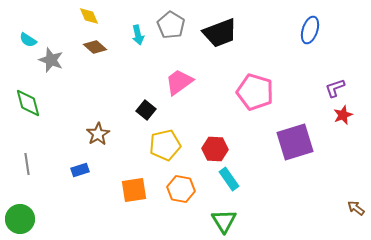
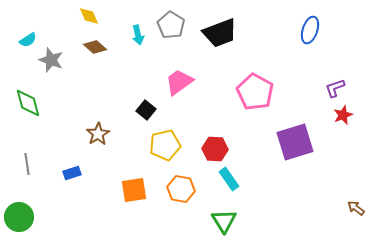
cyan semicircle: rotated 66 degrees counterclockwise
pink pentagon: rotated 12 degrees clockwise
blue rectangle: moved 8 px left, 3 px down
green circle: moved 1 px left, 2 px up
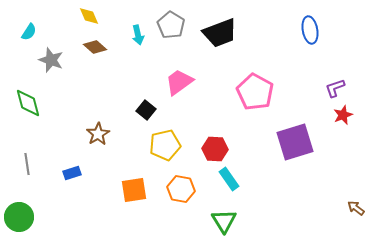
blue ellipse: rotated 28 degrees counterclockwise
cyan semicircle: moved 1 px right, 8 px up; rotated 24 degrees counterclockwise
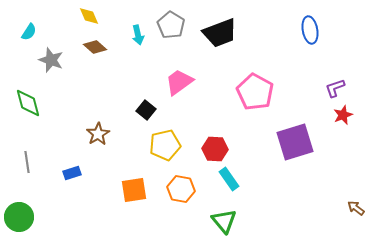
gray line: moved 2 px up
green triangle: rotated 8 degrees counterclockwise
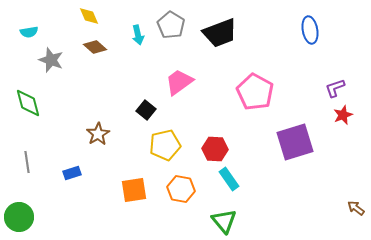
cyan semicircle: rotated 48 degrees clockwise
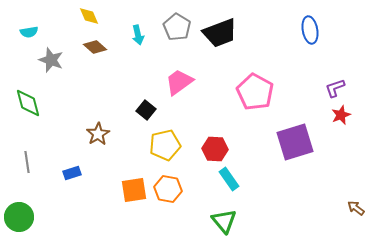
gray pentagon: moved 6 px right, 2 px down
red star: moved 2 px left
orange hexagon: moved 13 px left
